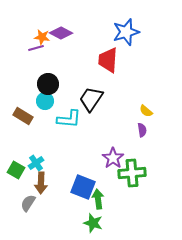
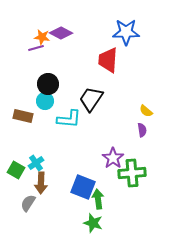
blue star: rotated 16 degrees clockwise
brown rectangle: rotated 18 degrees counterclockwise
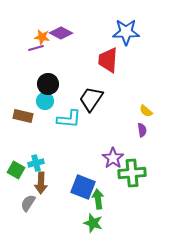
cyan cross: rotated 21 degrees clockwise
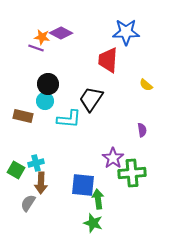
purple line: rotated 35 degrees clockwise
yellow semicircle: moved 26 px up
blue square: moved 2 px up; rotated 15 degrees counterclockwise
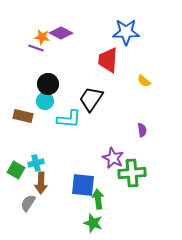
yellow semicircle: moved 2 px left, 4 px up
purple star: rotated 10 degrees counterclockwise
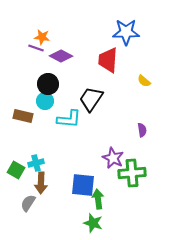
purple diamond: moved 23 px down
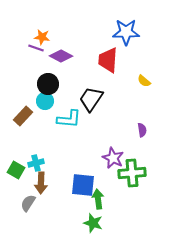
brown rectangle: rotated 60 degrees counterclockwise
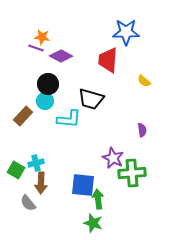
black trapezoid: rotated 108 degrees counterclockwise
gray semicircle: rotated 72 degrees counterclockwise
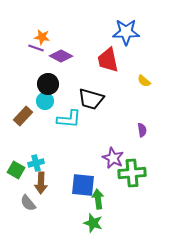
red trapezoid: rotated 16 degrees counterclockwise
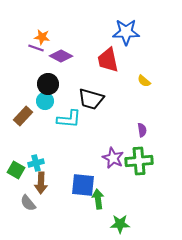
green cross: moved 7 px right, 12 px up
green star: moved 27 px right, 1 px down; rotated 18 degrees counterclockwise
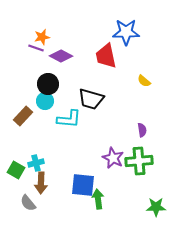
orange star: rotated 21 degrees counterclockwise
red trapezoid: moved 2 px left, 4 px up
green star: moved 36 px right, 17 px up
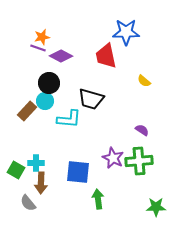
purple line: moved 2 px right
black circle: moved 1 px right, 1 px up
brown rectangle: moved 4 px right, 5 px up
purple semicircle: rotated 48 degrees counterclockwise
cyan cross: rotated 14 degrees clockwise
blue square: moved 5 px left, 13 px up
